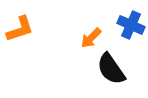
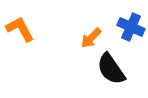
blue cross: moved 2 px down
orange L-shape: rotated 100 degrees counterclockwise
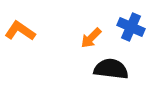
orange L-shape: moved 2 px down; rotated 28 degrees counterclockwise
black semicircle: rotated 132 degrees clockwise
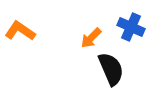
black semicircle: rotated 60 degrees clockwise
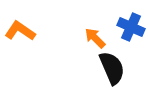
orange arrow: moved 4 px right; rotated 90 degrees clockwise
black semicircle: moved 1 px right, 1 px up
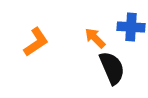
blue cross: rotated 20 degrees counterclockwise
orange L-shape: moved 16 px right, 11 px down; rotated 112 degrees clockwise
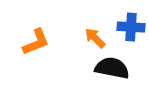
orange L-shape: rotated 12 degrees clockwise
black semicircle: rotated 56 degrees counterclockwise
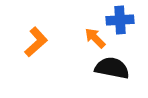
blue cross: moved 11 px left, 7 px up; rotated 8 degrees counterclockwise
orange L-shape: rotated 20 degrees counterclockwise
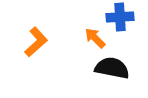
blue cross: moved 3 px up
